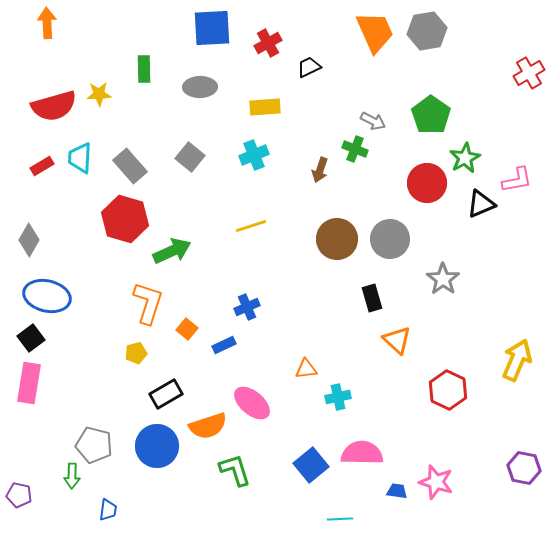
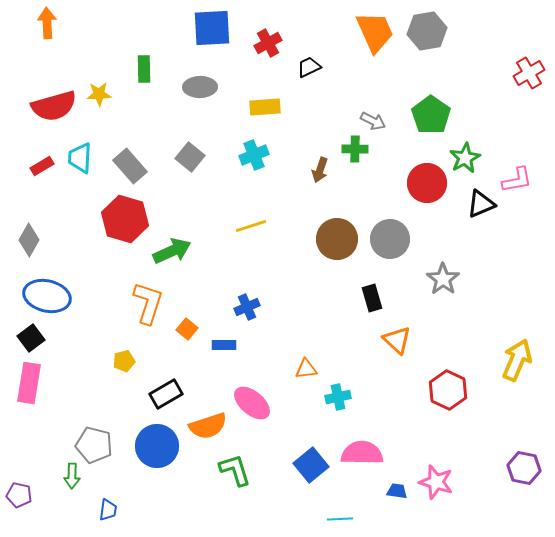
green cross at (355, 149): rotated 20 degrees counterclockwise
blue rectangle at (224, 345): rotated 25 degrees clockwise
yellow pentagon at (136, 353): moved 12 px left, 8 px down
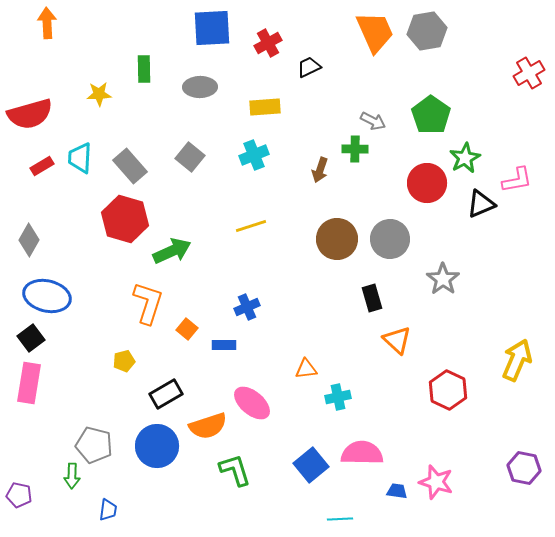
red semicircle at (54, 106): moved 24 px left, 8 px down
